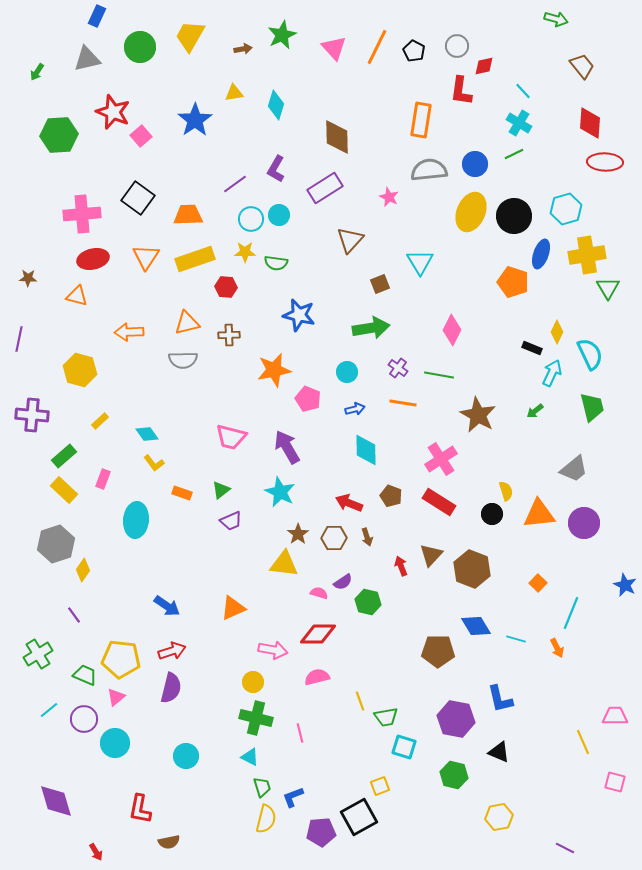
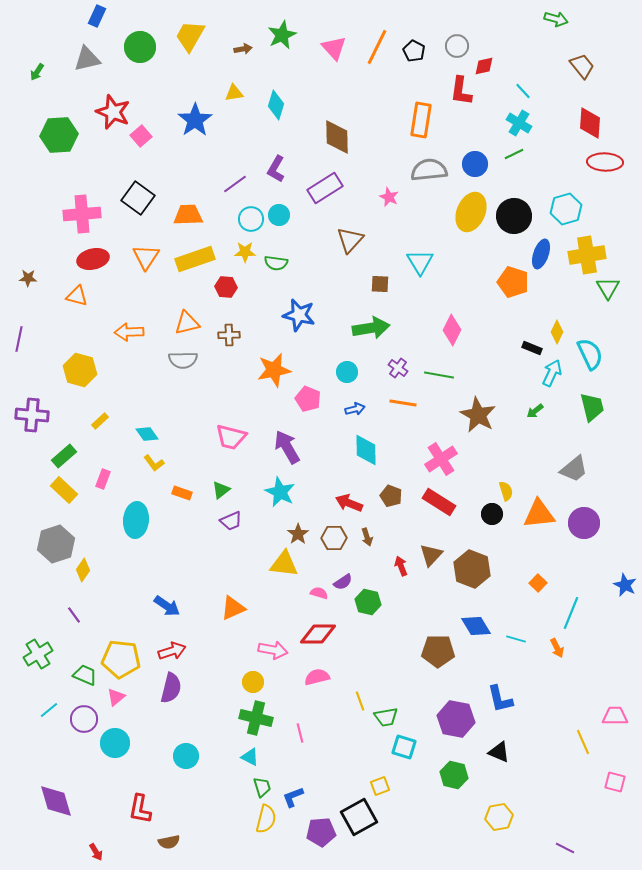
brown square at (380, 284): rotated 24 degrees clockwise
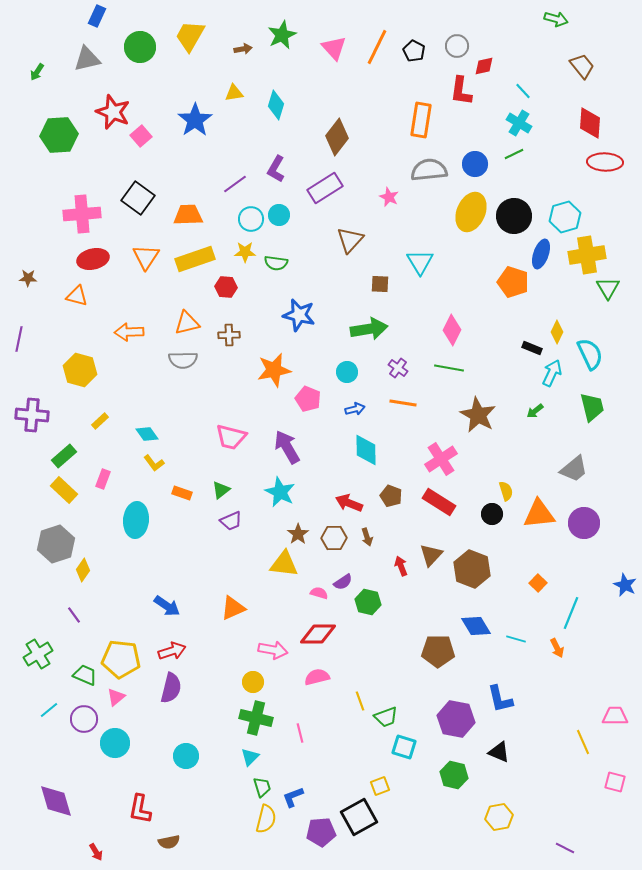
brown diamond at (337, 137): rotated 39 degrees clockwise
cyan hexagon at (566, 209): moved 1 px left, 8 px down
green arrow at (371, 328): moved 2 px left, 1 px down
green line at (439, 375): moved 10 px right, 7 px up
green trapezoid at (386, 717): rotated 10 degrees counterclockwise
cyan triangle at (250, 757): rotated 48 degrees clockwise
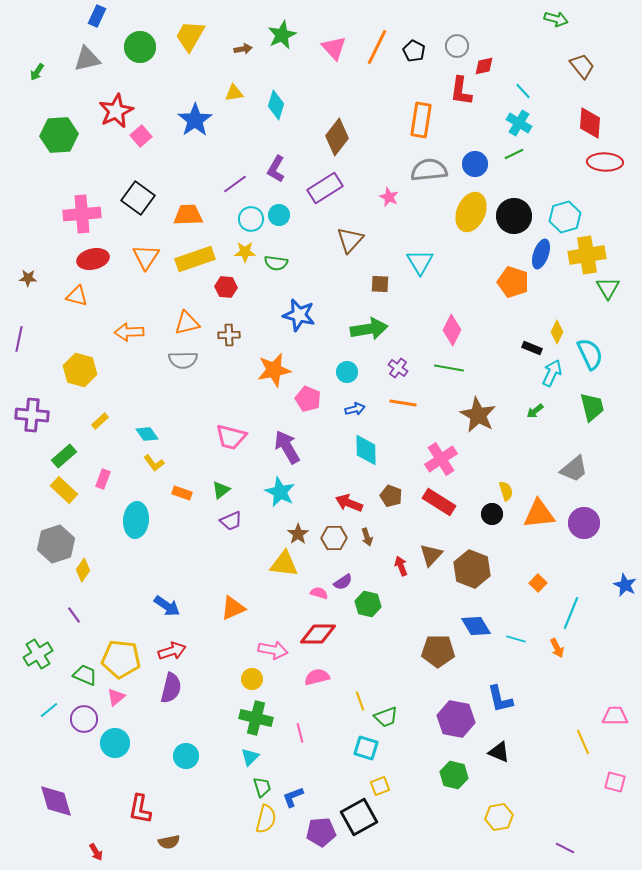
red star at (113, 112): moved 3 px right, 1 px up; rotated 24 degrees clockwise
green hexagon at (368, 602): moved 2 px down
yellow circle at (253, 682): moved 1 px left, 3 px up
cyan square at (404, 747): moved 38 px left, 1 px down
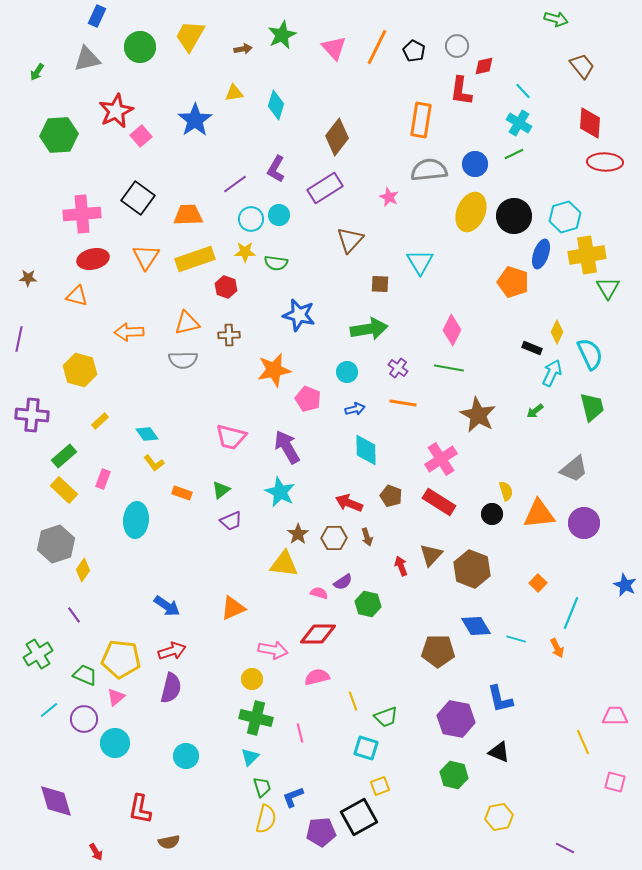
red hexagon at (226, 287): rotated 15 degrees clockwise
yellow line at (360, 701): moved 7 px left
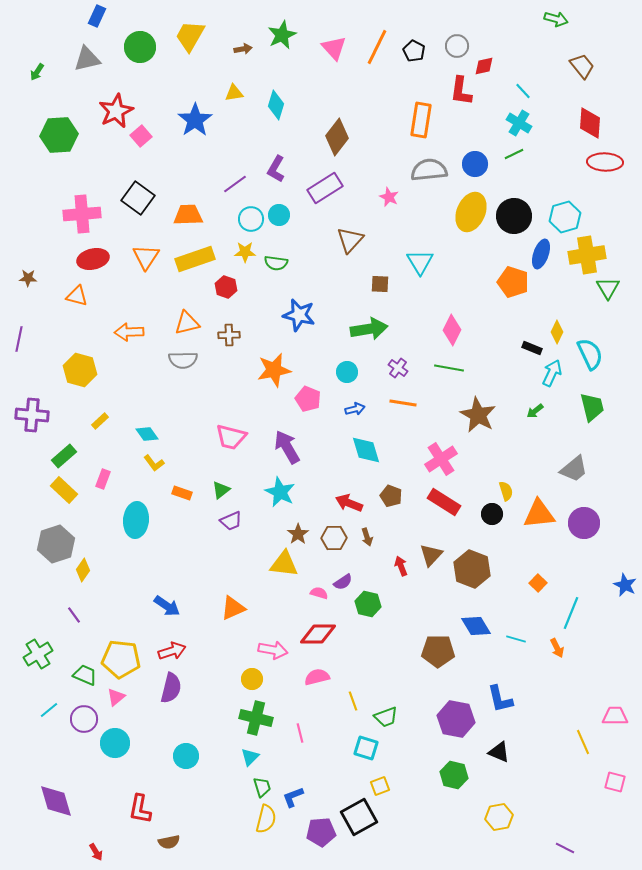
cyan diamond at (366, 450): rotated 16 degrees counterclockwise
red rectangle at (439, 502): moved 5 px right
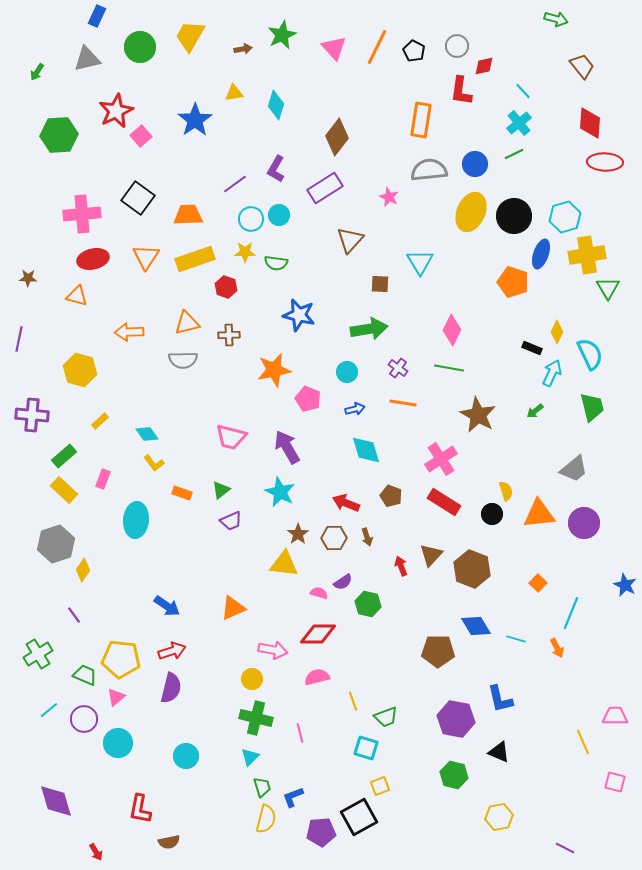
cyan cross at (519, 123): rotated 20 degrees clockwise
red arrow at (349, 503): moved 3 px left
cyan circle at (115, 743): moved 3 px right
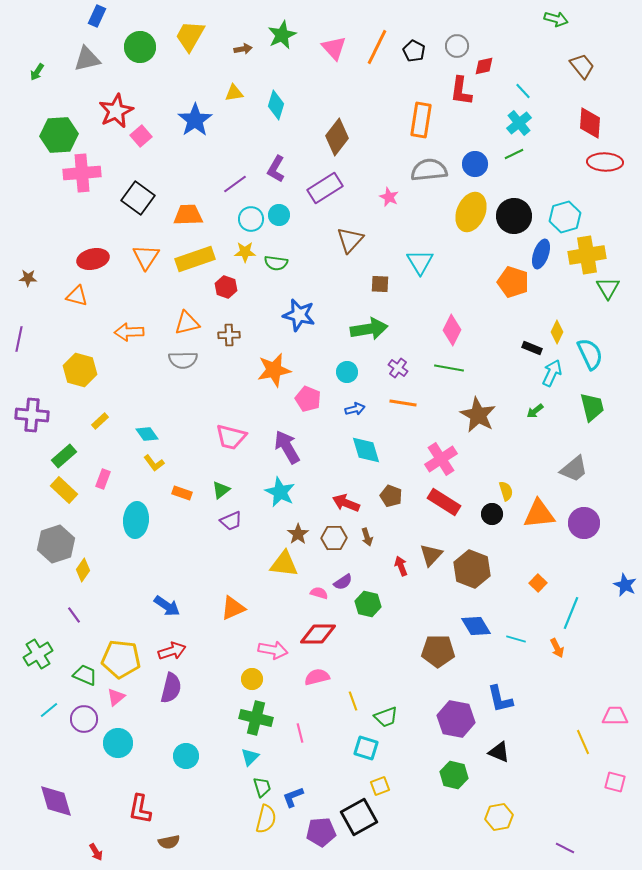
pink cross at (82, 214): moved 41 px up
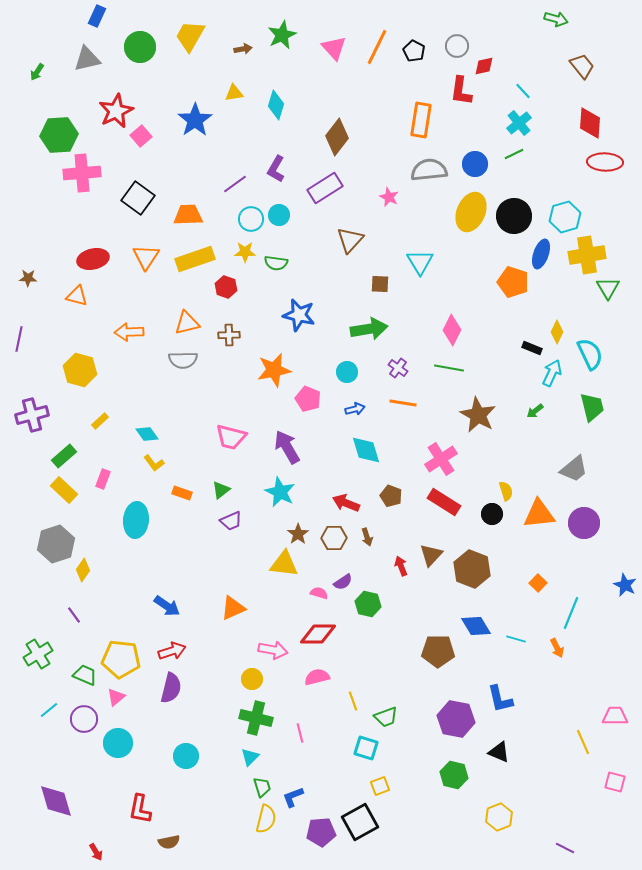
purple cross at (32, 415): rotated 20 degrees counterclockwise
black square at (359, 817): moved 1 px right, 5 px down
yellow hexagon at (499, 817): rotated 12 degrees counterclockwise
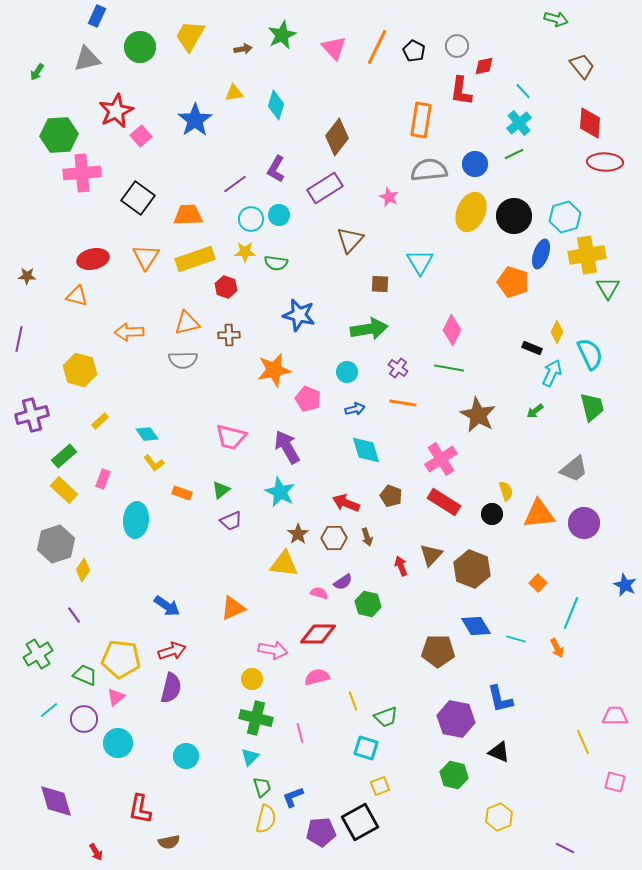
brown star at (28, 278): moved 1 px left, 2 px up
